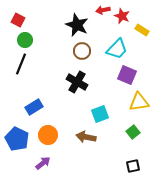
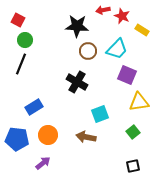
black star: moved 1 px down; rotated 20 degrees counterclockwise
brown circle: moved 6 px right
blue pentagon: rotated 20 degrees counterclockwise
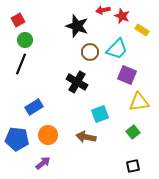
red square: rotated 32 degrees clockwise
black star: rotated 15 degrees clockwise
brown circle: moved 2 px right, 1 px down
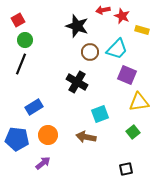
yellow rectangle: rotated 16 degrees counterclockwise
black square: moved 7 px left, 3 px down
